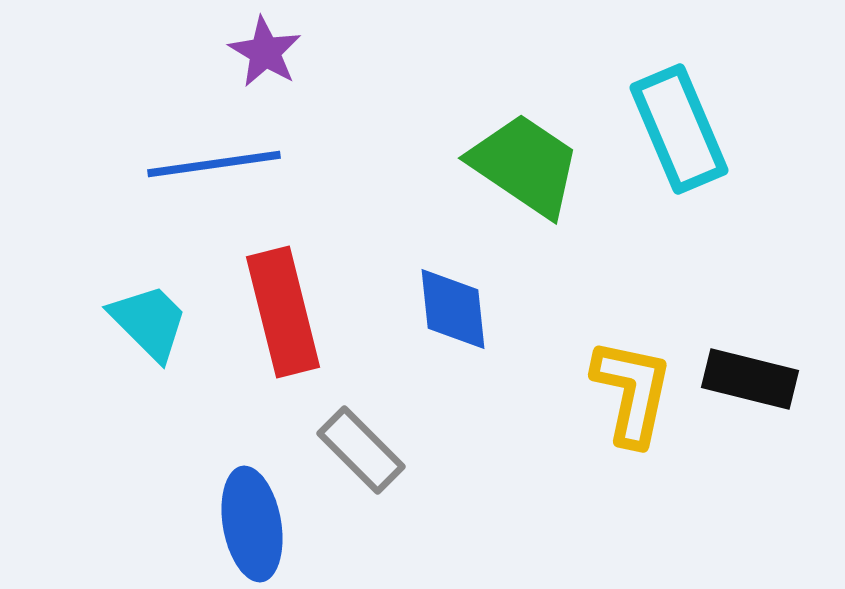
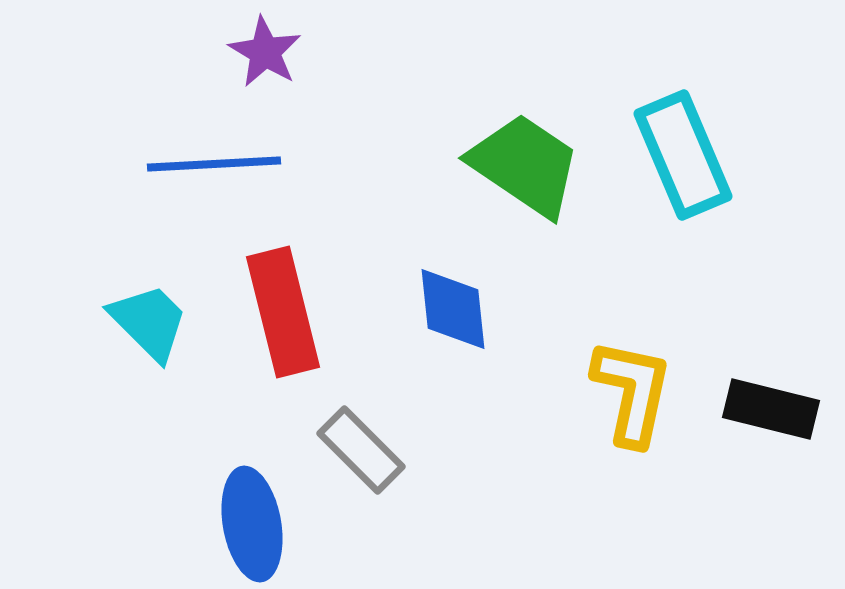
cyan rectangle: moved 4 px right, 26 px down
blue line: rotated 5 degrees clockwise
black rectangle: moved 21 px right, 30 px down
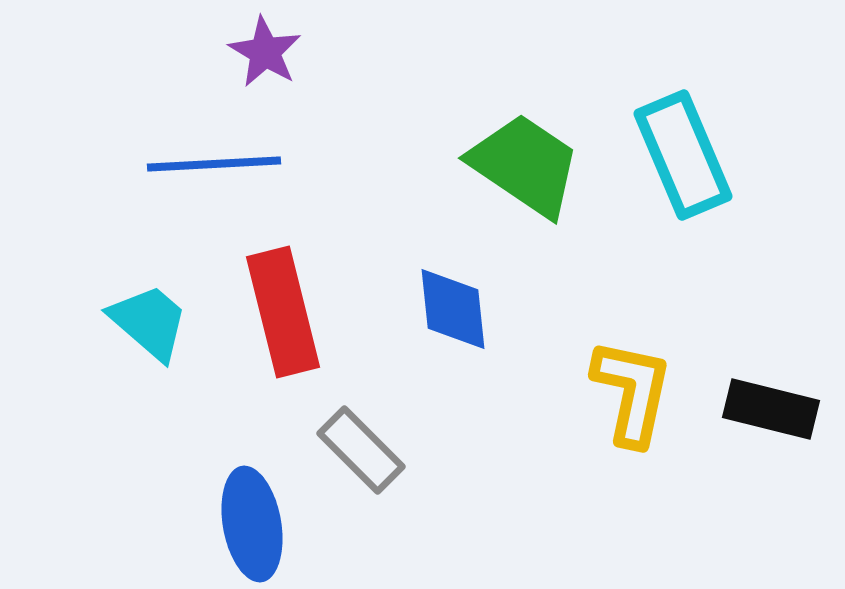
cyan trapezoid: rotated 4 degrees counterclockwise
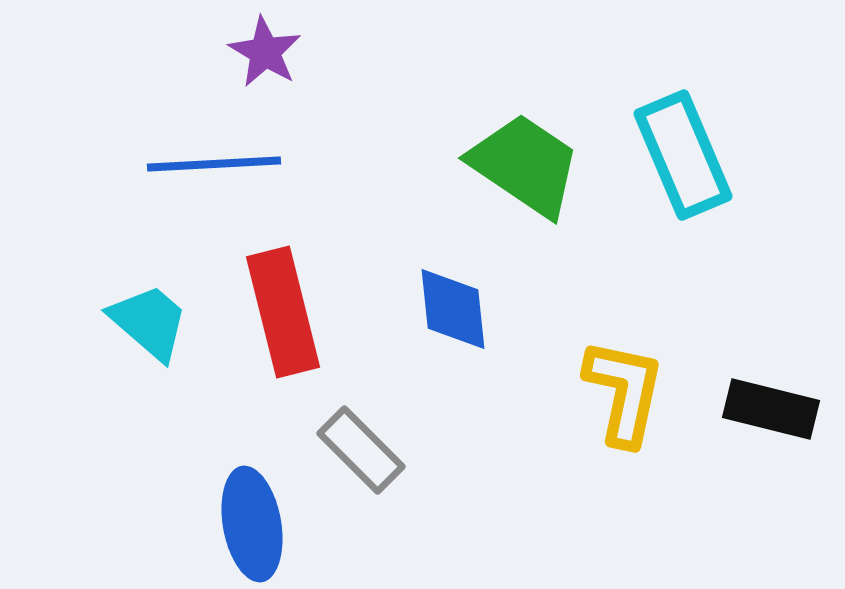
yellow L-shape: moved 8 px left
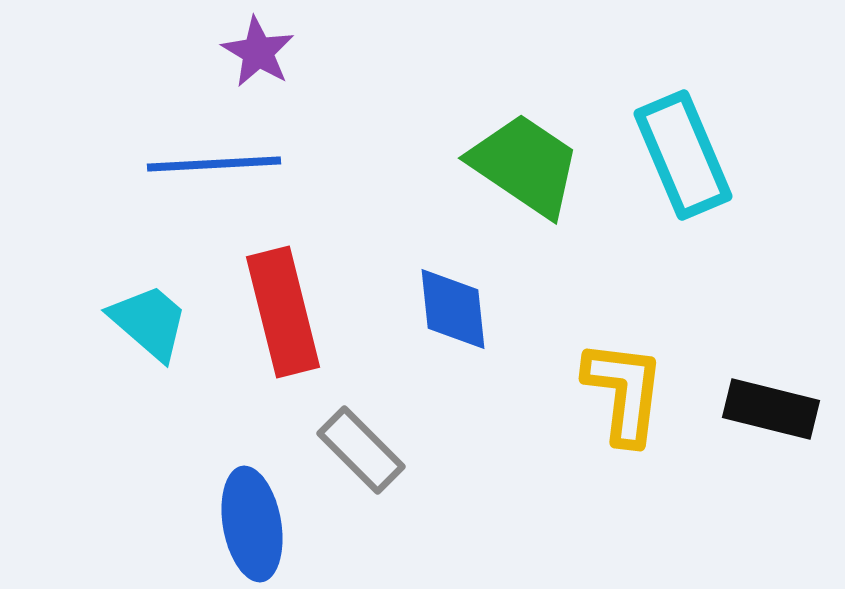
purple star: moved 7 px left
yellow L-shape: rotated 5 degrees counterclockwise
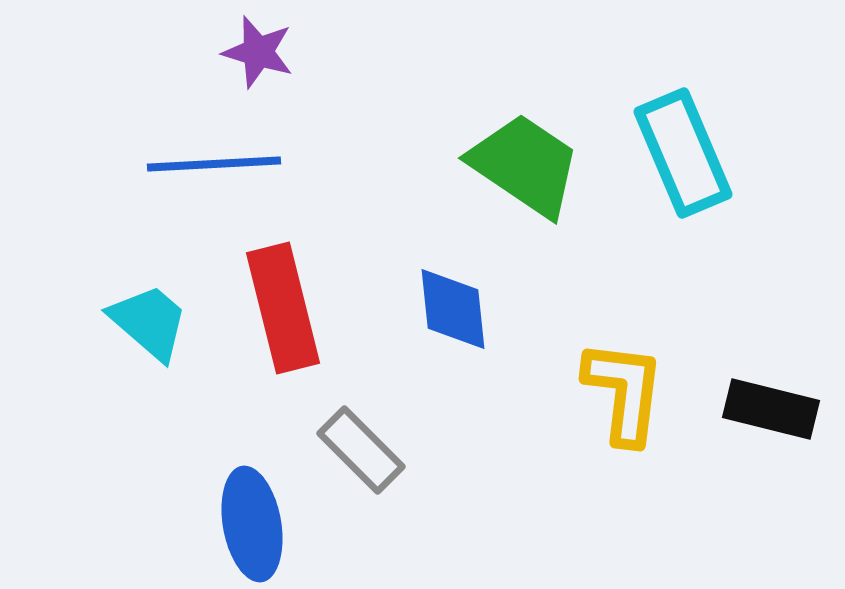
purple star: rotated 14 degrees counterclockwise
cyan rectangle: moved 2 px up
red rectangle: moved 4 px up
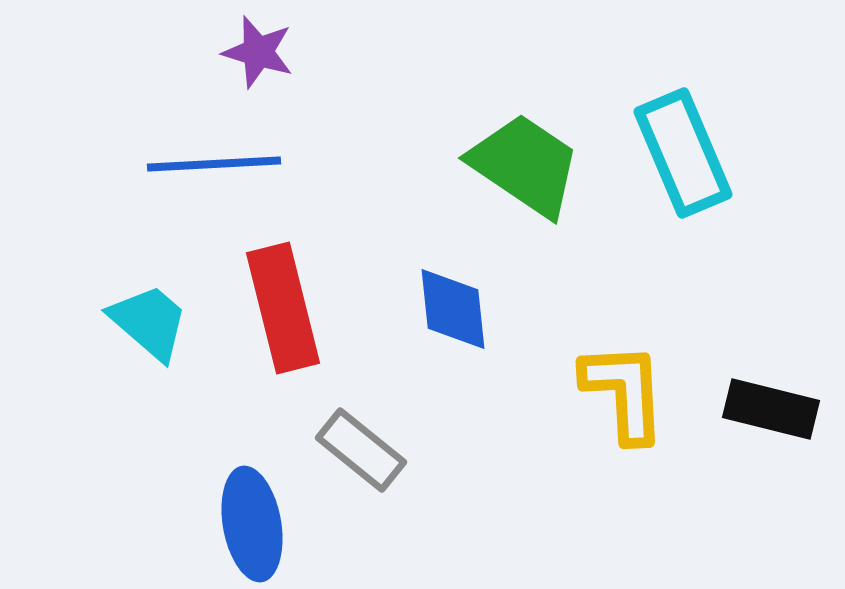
yellow L-shape: rotated 10 degrees counterclockwise
gray rectangle: rotated 6 degrees counterclockwise
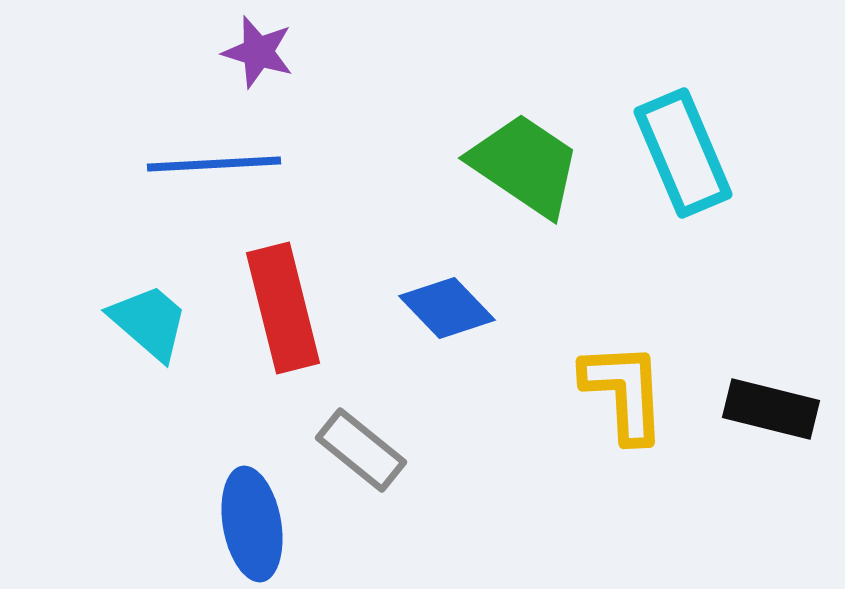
blue diamond: moved 6 px left, 1 px up; rotated 38 degrees counterclockwise
